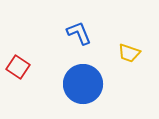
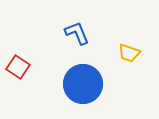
blue L-shape: moved 2 px left
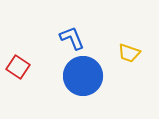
blue L-shape: moved 5 px left, 5 px down
blue circle: moved 8 px up
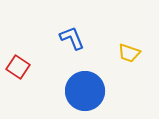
blue circle: moved 2 px right, 15 px down
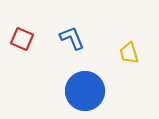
yellow trapezoid: rotated 55 degrees clockwise
red square: moved 4 px right, 28 px up; rotated 10 degrees counterclockwise
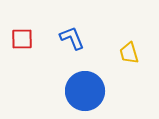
red square: rotated 25 degrees counterclockwise
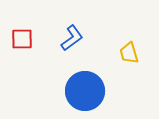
blue L-shape: rotated 76 degrees clockwise
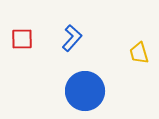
blue L-shape: rotated 12 degrees counterclockwise
yellow trapezoid: moved 10 px right
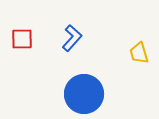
blue circle: moved 1 px left, 3 px down
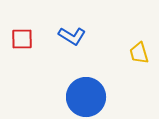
blue L-shape: moved 2 px up; rotated 80 degrees clockwise
blue circle: moved 2 px right, 3 px down
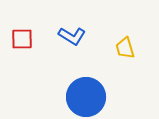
yellow trapezoid: moved 14 px left, 5 px up
